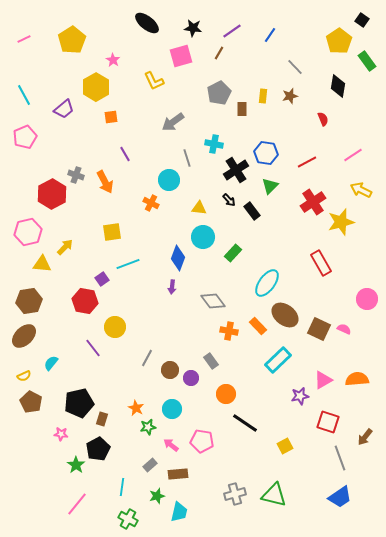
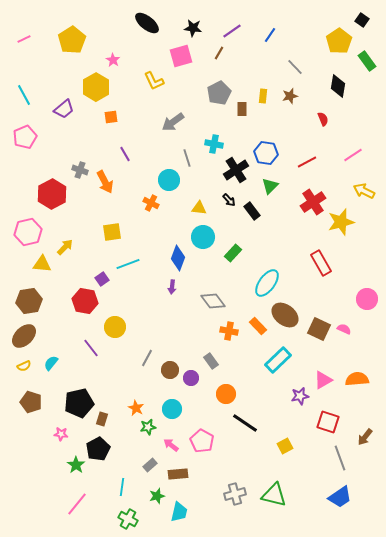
gray cross at (76, 175): moved 4 px right, 5 px up
yellow arrow at (361, 190): moved 3 px right, 1 px down
purple line at (93, 348): moved 2 px left
yellow semicircle at (24, 376): moved 10 px up
brown pentagon at (31, 402): rotated 10 degrees counterclockwise
pink pentagon at (202, 441): rotated 20 degrees clockwise
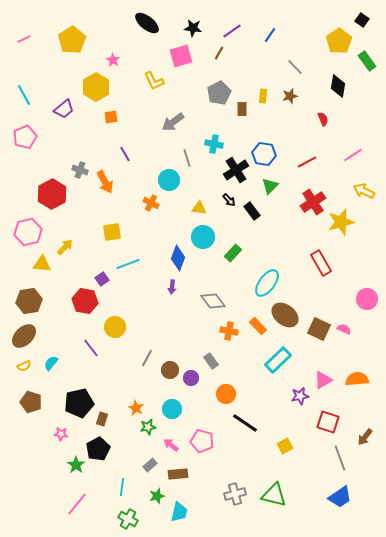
blue hexagon at (266, 153): moved 2 px left, 1 px down
pink pentagon at (202, 441): rotated 15 degrees counterclockwise
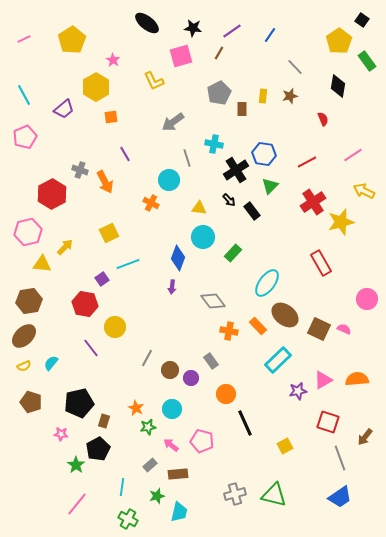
yellow square at (112, 232): moved 3 px left, 1 px down; rotated 18 degrees counterclockwise
red hexagon at (85, 301): moved 3 px down
purple star at (300, 396): moved 2 px left, 5 px up
brown rectangle at (102, 419): moved 2 px right, 2 px down
black line at (245, 423): rotated 32 degrees clockwise
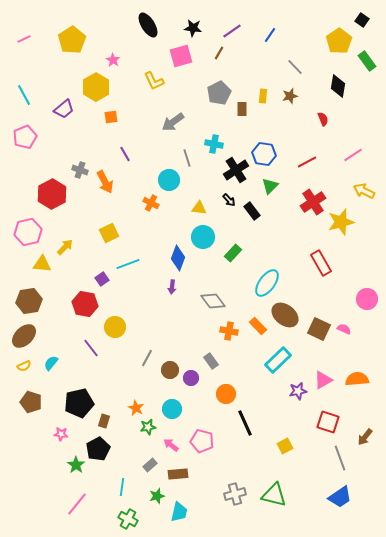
black ellipse at (147, 23): moved 1 px right, 2 px down; rotated 20 degrees clockwise
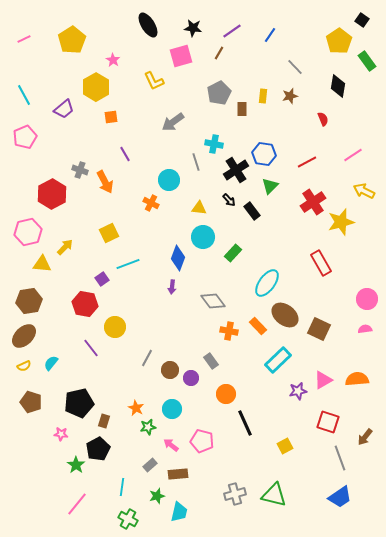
gray line at (187, 158): moved 9 px right, 4 px down
pink semicircle at (344, 329): moved 21 px right; rotated 32 degrees counterclockwise
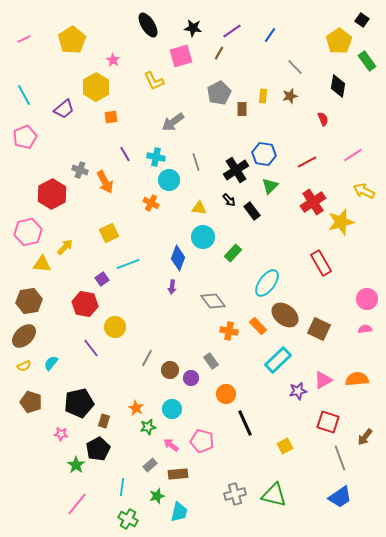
cyan cross at (214, 144): moved 58 px left, 13 px down
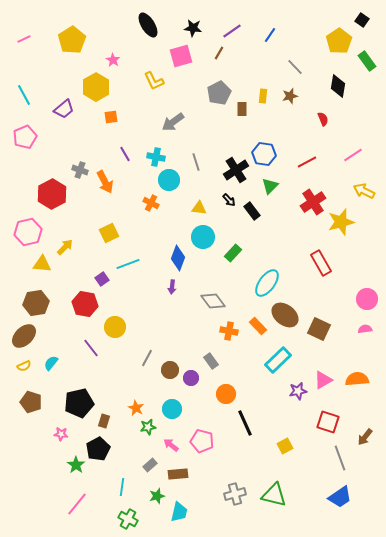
brown hexagon at (29, 301): moved 7 px right, 2 px down
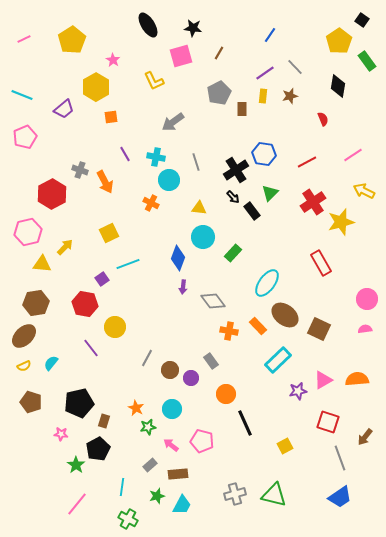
purple line at (232, 31): moved 33 px right, 42 px down
cyan line at (24, 95): moved 2 px left; rotated 40 degrees counterclockwise
green triangle at (270, 186): moved 7 px down
black arrow at (229, 200): moved 4 px right, 3 px up
purple arrow at (172, 287): moved 11 px right
cyan trapezoid at (179, 512): moved 3 px right, 7 px up; rotated 15 degrees clockwise
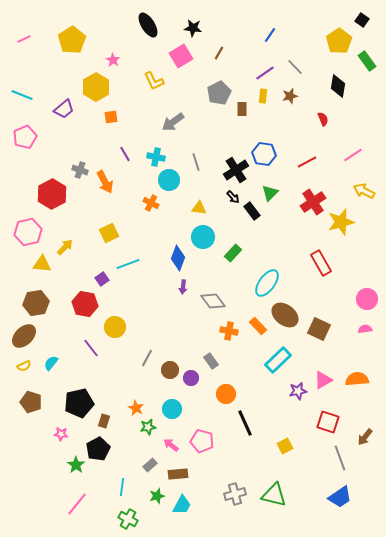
pink square at (181, 56): rotated 15 degrees counterclockwise
